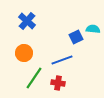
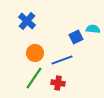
orange circle: moved 11 px right
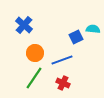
blue cross: moved 3 px left, 4 px down
red cross: moved 5 px right; rotated 16 degrees clockwise
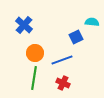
cyan semicircle: moved 1 px left, 7 px up
green line: rotated 25 degrees counterclockwise
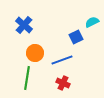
cyan semicircle: rotated 32 degrees counterclockwise
green line: moved 7 px left
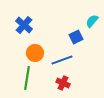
cyan semicircle: moved 1 px up; rotated 24 degrees counterclockwise
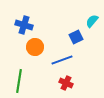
blue cross: rotated 24 degrees counterclockwise
orange circle: moved 6 px up
green line: moved 8 px left, 3 px down
red cross: moved 3 px right
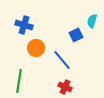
cyan semicircle: rotated 24 degrees counterclockwise
blue square: moved 2 px up
orange circle: moved 1 px right, 1 px down
blue line: rotated 70 degrees clockwise
red cross: moved 1 px left, 4 px down
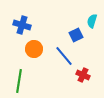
blue cross: moved 2 px left
orange circle: moved 2 px left, 1 px down
blue line: moved 2 px right, 4 px up
red cross: moved 18 px right, 12 px up
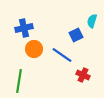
blue cross: moved 2 px right, 3 px down; rotated 30 degrees counterclockwise
blue line: moved 2 px left, 1 px up; rotated 15 degrees counterclockwise
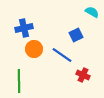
cyan semicircle: moved 9 px up; rotated 104 degrees clockwise
green line: rotated 10 degrees counterclockwise
